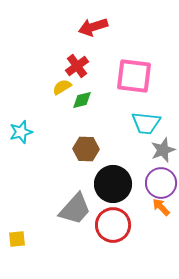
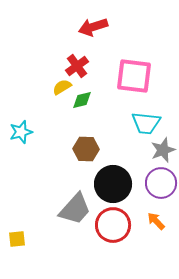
orange arrow: moved 5 px left, 14 px down
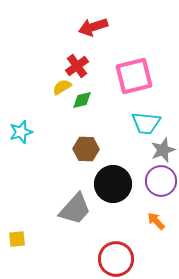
pink square: rotated 21 degrees counterclockwise
purple circle: moved 2 px up
red circle: moved 3 px right, 34 px down
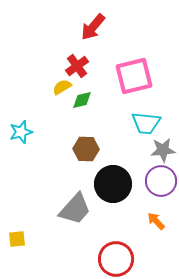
red arrow: rotated 32 degrees counterclockwise
gray star: rotated 15 degrees clockwise
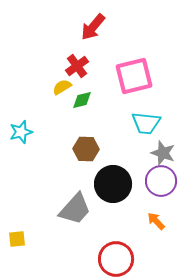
gray star: moved 3 px down; rotated 25 degrees clockwise
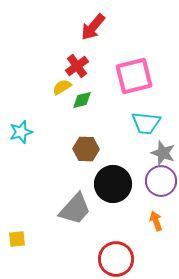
orange arrow: rotated 24 degrees clockwise
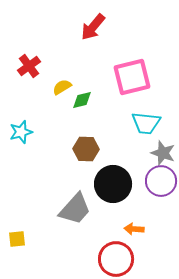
red cross: moved 48 px left
pink square: moved 2 px left, 1 px down
orange arrow: moved 22 px left, 8 px down; rotated 66 degrees counterclockwise
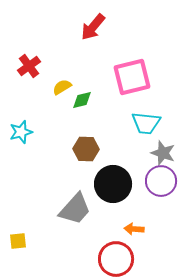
yellow square: moved 1 px right, 2 px down
